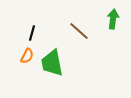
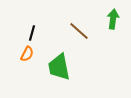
orange semicircle: moved 2 px up
green trapezoid: moved 7 px right, 4 px down
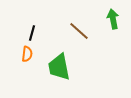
green arrow: rotated 18 degrees counterclockwise
orange semicircle: rotated 21 degrees counterclockwise
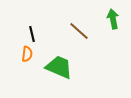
black line: moved 1 px down; rotated 28 degrees counterclockwise
green trapezoid: rotated 124 degrees clockwise
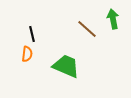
brown line: moved 8 px right, 2 px up
green trapezoid: moved 7 px right, 1 px up
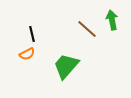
green arrow: moved 1 px left, 1 px down
orange semicircle: rotated 56 degrees clockwise
green trapezoid: rotated 72 degrees counterclockwise
